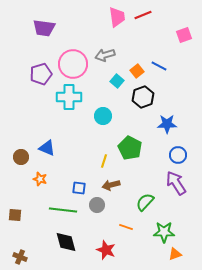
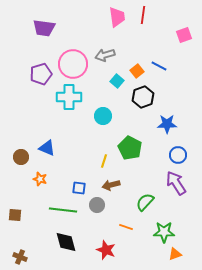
red line: rotated 60 degrees counterclockwise
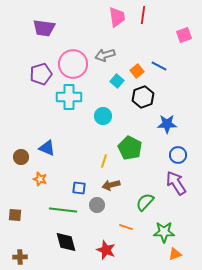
brown cross: rotated 24 degrees counterclockwise
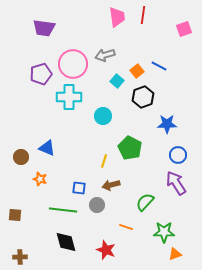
pink square: moved 6 px up
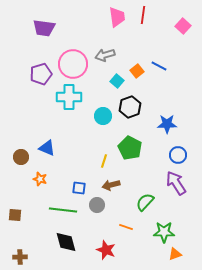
pink square: moved 1 px left, 3 px up; rotated 28 degrees counterclockwise
black hexagon: moved 13 px left, 10 px down
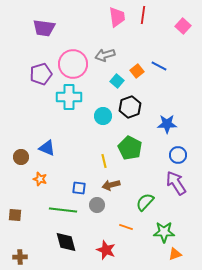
yellow line: rotated 32 degrees counterclockwise
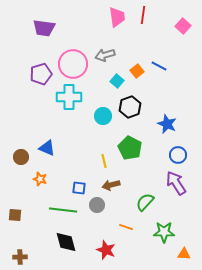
blue star: rotated 24 degrees clockwise
orange triangle: moved 9 px right; rotated 24 degrees clockwise
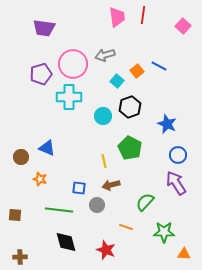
green line: moved 4 px left
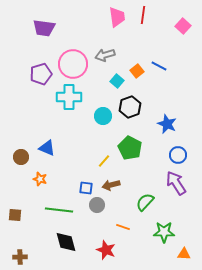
yellow line: rotated 56 degrees clockwise
blue square: moved 7 px right
orange line: moved 3 px left
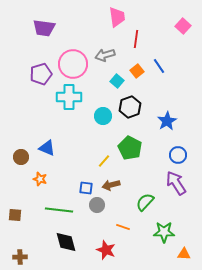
red line: moved 7 px left, 24 px down
blue line: rotated 28 degrees clockwise
blue star: moved 3 px up; rotated 18 degrees clockwise
